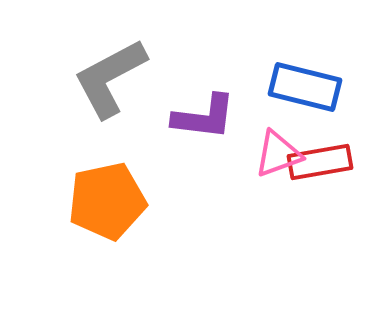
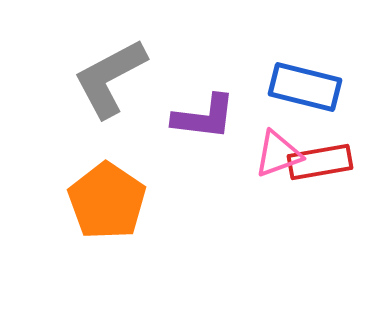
orange pentagon: rotated 26 degrees counterclockwise
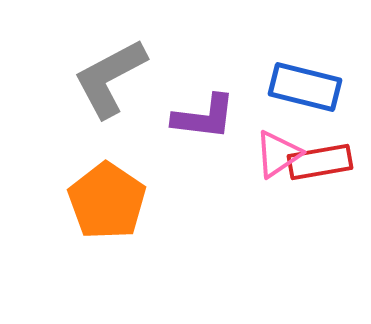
pink triangle: rotated 14 degrees counterclockwise
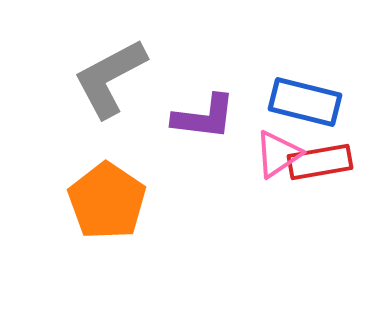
blue rectangle: moved 15 px down
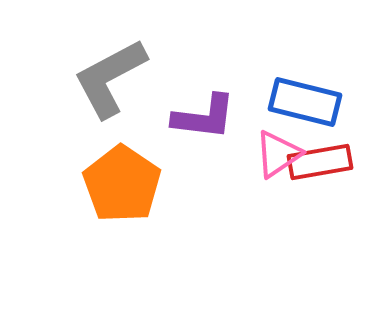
orange pentagon: moved 15 px right, 17 px up
